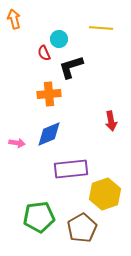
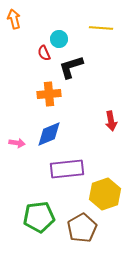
purple rectangle: moved 4 px left
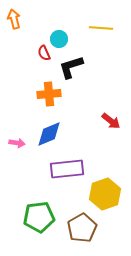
red arrow: rotated 42 degrees counterclockwise
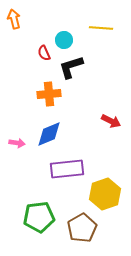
cyan circle: moved 5 px right, 1 px down
red arrow: rotated 12 degrees counterclockwise
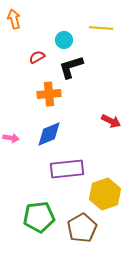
red semicircle: moved 7 px left, 4 px down; rotated 84 degrees clockwise
pink arrow: moved 6 px left, 5 px up
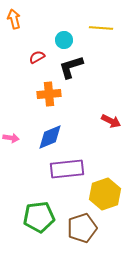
blue diamond: moved 1 px right, 3 px down
brown pentagon: rotated 12 degrees clockwise
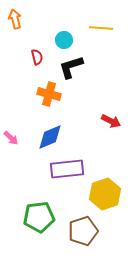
orange arrow: moved 1 px right
red semicircle: rotated 105 degrees clockwise
orange cross: rotated 20 degrees clockwise
pink arrow: rotated 35 degrees clockwise
brown pentagon: moved 1 px right, 3 px down
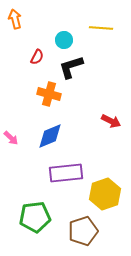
red semicircle: rotated 42 degrees clockwise
blue diamond: moved 1 px up
purple rectangle: moved 1 px left, 4 px down
green pentagon: moved 4 px left
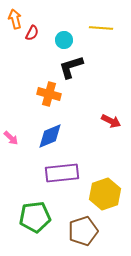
red semicircle: moved 5 px left, 24 px up
purple rectangle: moved 4 px left
